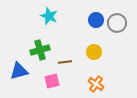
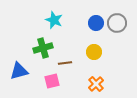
cyan star: moved 5 px right, 4 px down
blue circle: moved 3 px down
green cross: moved 3 px right, 2 px up
brown line: moved 1 px down
orange cross: rotated 14 degrees clockwise
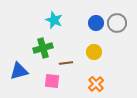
brown line: moved 1 px right
pink square: rotated 21 degrees clockwise
